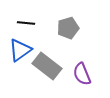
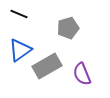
black line: moved 7 px left, 9 px up; rotated 18 degrees clockwise
gray rectangle: rotated 68 degrees counterclockwise
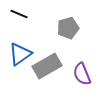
blue triangle: moved 4 px down
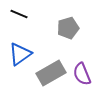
gray rectangle: moved 4 px right, 7 px down
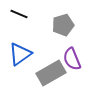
gray pentagon: moved 5 px left, 3 px up
purple semicircle: moved 10 px left, 15 px up
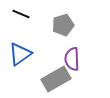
black line: moved 2 px right
purple semicircle: rotated 20 degrees clockwise
gray rectangle: moved 5 px right, 6 px down
